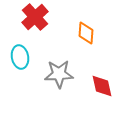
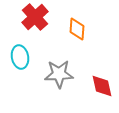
orange diamond: moved 9 px left, 4 px up
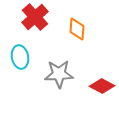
red diamond: rotated 50 degrees counterclockwise
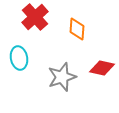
cyan ellipse: moved 1 px left, 1 px down
gray star: moved 3 px right, 3 px down; rotated 16 degrees counterclockwise
red diamond: moved 18 px up; rotated 15 degrees counterclockwise
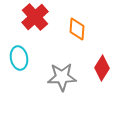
red diamond: rotated 70 degrees counterclockwise
gray star: rotated 16 degrees clockwise
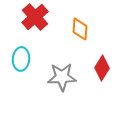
orange diamond: moved 3 px right
cyan ellipse: moved 2 px right, 1 px down; rotated 15 degrees clockwise
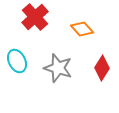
orange diamond: moved 2 px right; rotated 45 degrees counterclockwise
cyan ellipse: moved 4 px left, 2 px down; rotated 30 degrees counterclockwise
gray star: moved 4 px left, 9 px up; rotated 20 degrees clockwise
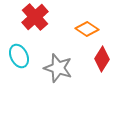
orange diamond: moved 5 px right; rotated 15 degrees counterclockwise
cyan ellipse: moved 2 px right, 5 px up
red diamond: moved 9 px up
